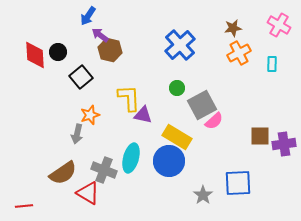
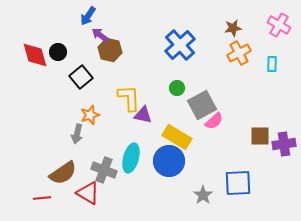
red diamond: rotated 12 degrees counterclockwise
red line: moved 18 px right, 8 px up
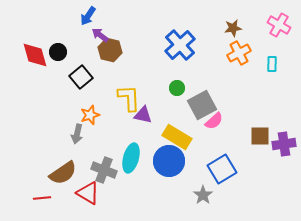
blue square: moved 16 px left, 14 px up; rotated 28 degrees counterclockwise
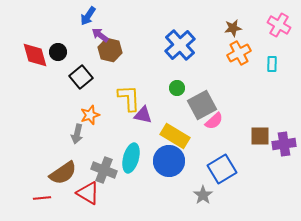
yellow rectangle: moved 2 px left, 1 px up
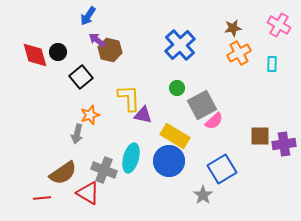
purple arrow: moved 3 px left, 5 px down
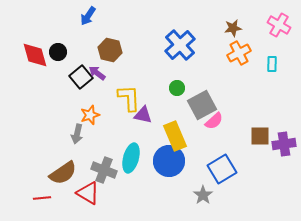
purple arrow: moved 33 px down
yellow rectangle: rotated 36 degrees clockwise
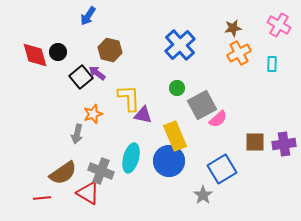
orange star: moved 3 px right, 1 px up
pink semicircle: moved 4 px right, 2 px up
brown square: moved 5 px left, 6 px down
gray cross: moved 3 px left, 1 px down
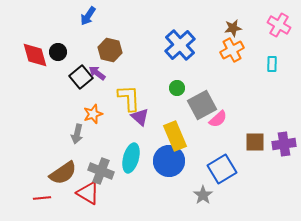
orange cross: moved 7 px left, 3 px up
purple triangle: moved 3 px left, 2 px down; rotated 30 degrees clockwise
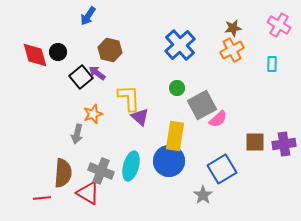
yellow rectangle: rotated 32 degrees clockwise
cyan ellipse: moved 8 px down
brown semicircle: rotated 52 degrees counterclockwise
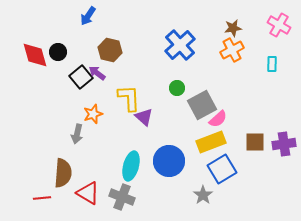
purple triangle: moved 4 px right
yellow rectangle: moved 36 px right, 6 px down; rotated 60 degrees clockwise
gray cross: moved 21 px right, 26 px down
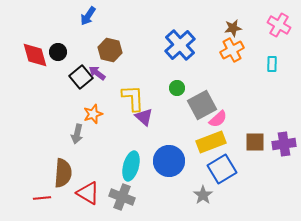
yellow L-shape: moved 4 px right
